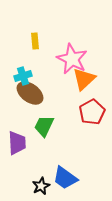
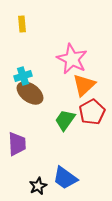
yellow rectangle: moved 13 px left, 17 px up
orange triangle: moved 6 px down
green trapezoid: moved 21 px right, 6 px up; rotated 10 degrees clockwise
purple trapezoid: moved 1 px down
black star: moved 3 px left
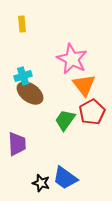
orange triangle: rotated 25 degrees counterclockwise
black star: moved 3 px right, 3 px up; rotated 30 degrees counterclockwise
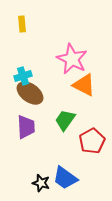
orange triangle: rotated 25 degrees counterclockwise
red pentagon: moved 29 px down
purple trapezoid: moved 9 px right, 17 px up
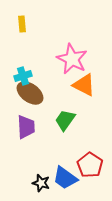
red pentagon: moved 2 px left, 24 px down; rotated 10 degrees counterclockwise
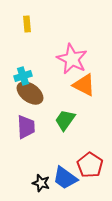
yellow rectangle: moved 5 px right
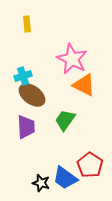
brown ellipse: moved 2 px right, 2 px down
